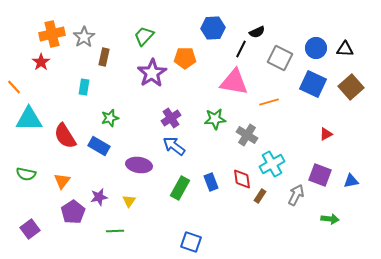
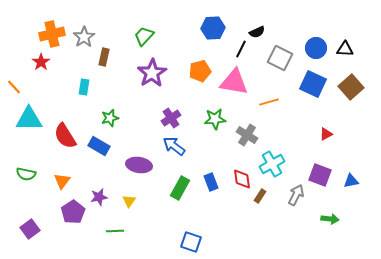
orange pentagon at (185, 58): moved 15 px right, 13 px down; rotated 15 degrees counterclockwise
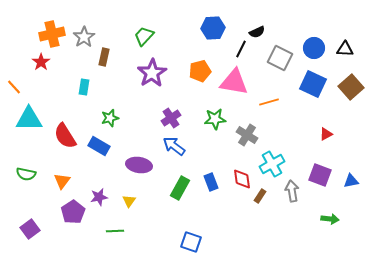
blue circle at (316, 48): moved 2 px left
gray arrow at (296, 195): moved 4 px left, 4 px up; rotated 35 degrees counterclockwise
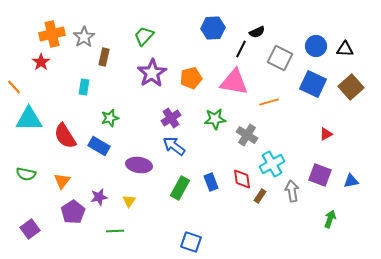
blue circle at (314, 48): moved 2 px right, 2 px up
orange pentagon at (200, 71): moved 9 px left, 7 px down
green arrow at (330, 219): rotated 78 degrees counterclockwise
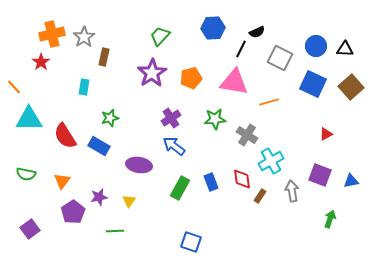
green trapezoid at (144, 36): moved 16 px right
cyan cross at (272, 164): moved 1 px left, 3 px up
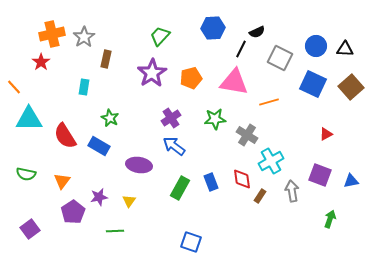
brown rectangle at (104, 57): moved 2 px right, 2 px down
green star at (110, 118): rotated 30 degrees counterclockwise
